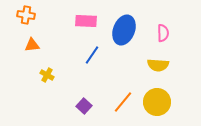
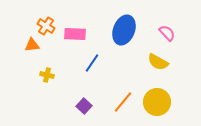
orange cross: moved 20 px right, 11 px down; rotated 24 degrees clockwise
pink rectangle: moved 11 px left, 13 px down
pink semicircle: moved 4 px right; rotated 42 degrees counterclockwise
blue line: moved 8 px down
yellow semicircle: moved 3 px up; rotated 25 degrees clockwise
yellow cross: rotated 16 degrees counterclockwise
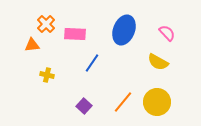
orange cross: moved 2 px up; rotated 12 degrees clockwise
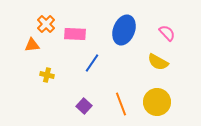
orange line: moved 2 px left, 2 px down; rotated 60 degrees counterclockwise
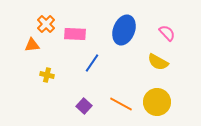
orange line: rotated 40 degrees counterclockwise
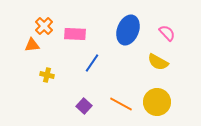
orange cross: moved 2 px left, 2 px down
blue ellipse: moved 4 px right
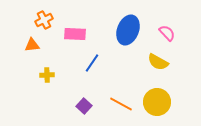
orange cross: moved 6 px up; rotated 18 degrees clockwise
yellow cross: rotated 16 degrees counterclockwise
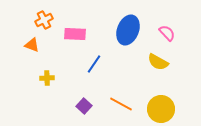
orange triangle: rotated 28 degrees clockwise
blue line: moved 2 px right, 1 px down
yellow cross: moved 3 px down
yellow circle: moved 4 px right, 7 px down
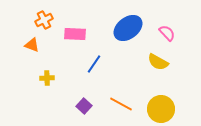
blue ellipse: moved 2 px up; rotated 32 degrees clockwise
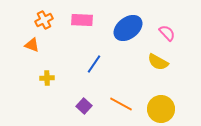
pink rectangle: moved 7 px right, 14 px up
